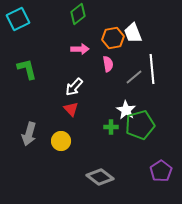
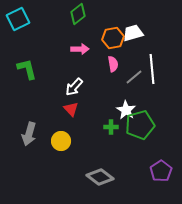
white trapezoid: rotated 95 degrees clockwise
pink semicircle: moved 5 px right
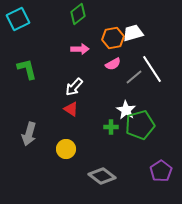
pink semicircle: rotated 70 degrees clockwise
white line: rotated 28 degrees counterclockwise
red triangle: rotated 14 degrees counterclockwise
yellow circle: moved 5 px right, 8 px down
gray diamond: moved 2 px right, 1 px up
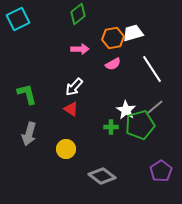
green L-shape: moved 25 px down
gray line: moved 21 px right, 30 px down
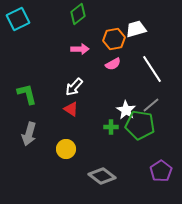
white trapezoid: moved 3 px right, 4 px up
orange hexagon: moved 1 px right, 1 px down
gray line: moved 4 px left, 2 px up
green pentagon: rotated 24 degrees clockwise
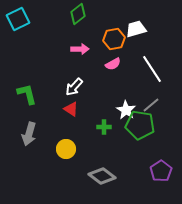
green cross: moved 7 px left
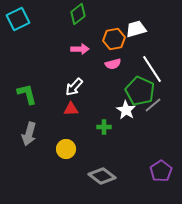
pink semicircle: rotated 14 degrees clockwise
gray line: moved 2 px right
red triangle: rotated 35 degrees counterclockwise
green pentagon: moved 34 px up; rotated 16 degrees clockwise
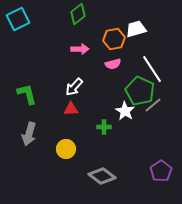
white star: moved 1 px left, 1 px down
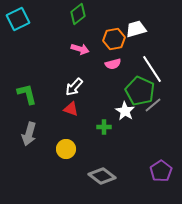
pink arrow: rotated 18 degrees clockwise
red triangle: rotated 21 degrees clockwise
